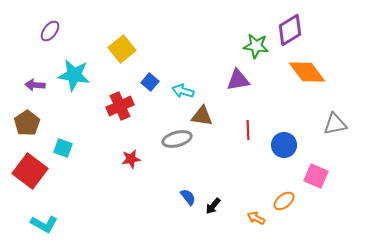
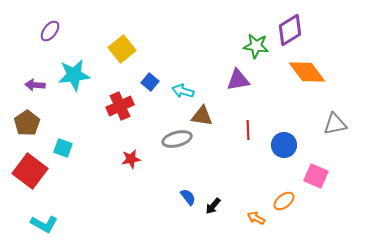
cyan star: rotated 16 degrees counterclockwise
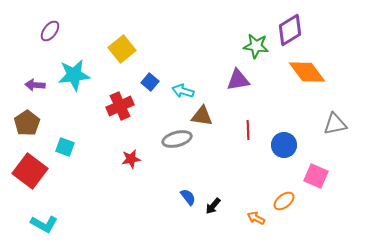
cyan square: moved 2 px right, 1 px up
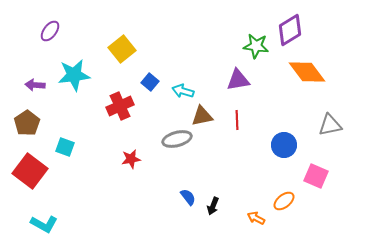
brown triangle: rotated 20 degrees counterclockwise
gray triangle: moved 5 px left, 1 px down
red line: moved 11 px left, 10 px up
black arrow: rotated 18 degrees counterclockwise
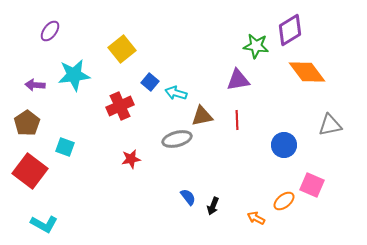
cyan arrow: moved 7 px left, 2 px down
pink square: moved 4 px left, 9 px down
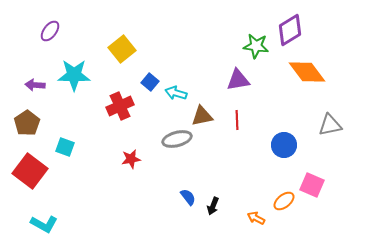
cyan star: rotated 8 degrees clockwise
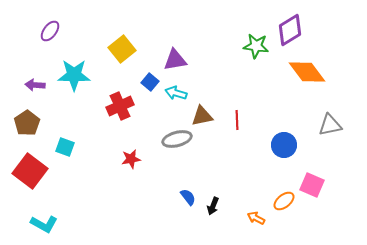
purple triangle: moved 63 px left, 20 px up
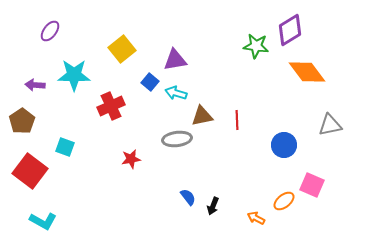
red cross: moved 9 px left
brown pentagon: moved 5 px left, 2 px up
gray ellipse: rotated 8 degrees clockwise
cyan L-shape: moved 1 px left, 3 px up
